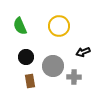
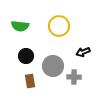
green semicircle: rotated 60 degrees counterclockwise
black circle: moved 1 px up
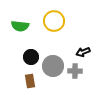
yellow circle: moved 5 px left, 5 px up
black circle: moved 5 px right, 1 px down
gray cross: moved 1 px right, 6 px up
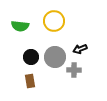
black arrow: moved 3 px left, 3 px up
gray circle: moved 2 px right, 9 px up
gray cross: moved 1 px left, 1 px up
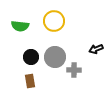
black arrow: moved 16 px right
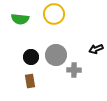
yellow circle: moved 7 px up
green semicircle: moved 7 px up
gray circle: moved 1 px right, 2 px up
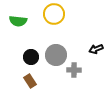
green semicircle: moved 2 px left, 2 px down
brown rectangle: rotated 24 degrees counterclockwise
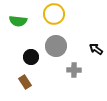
black arrow: rotated 56 degrees clockwise
gray circle: moved 9 px up
brown rectangle: moved 5 px left, 1 px down
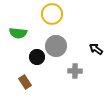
yellow circle: moved 2 px left
green semicircle: moved 12 px down
black circle: moved 6 px right
gray cross: moved 1 px right, 1 px down
